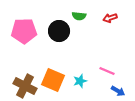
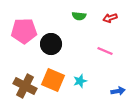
black circle: moved 8 px left, 13 px down
pink line: moved 2 px left, 20 px up
blue arrow: rotated 40 degrees counterclockwise
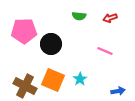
cyan star: moved 2 px up; rotated 16 degrees counterclockwise
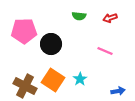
orange square: rotated 10 degrees clockwise
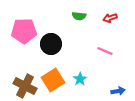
orange square: rotated 25 degrees clockwise
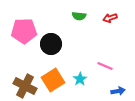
pink line: moved 15 px down
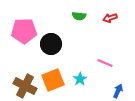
pink line: moved 3 px up
orange square: rotated 10 degrees clockwise
blue arrow: rotated 56 degrees counterclockwise
